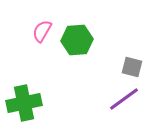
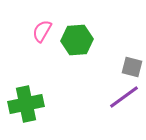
purple line: moved 2 px up
green cross: moved 2 px right, 1 px down
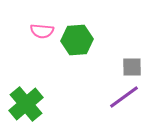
pink semicircle: rotated 115 degrees counterclockwise
gray square: rotated 15 degrees counterclockwise
green cross: rotated 28 degrees counterclockwise
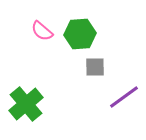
pink semicircle: rotated 35 degrees clockwise
green hexagon: moved 3 px right, 6 px up
gray square: moved 37 px left
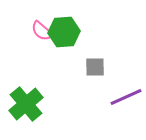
green hexagon: moved 16 px left, 2 px up
purple line: moved 2 px right; rotated 12 degrees clockwise
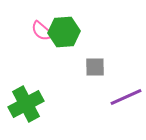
green cross: rotated 12 degrees clockwise
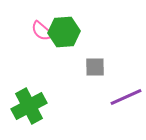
green cross: moved 3 px right, 2 px down
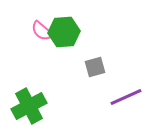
gray square: rotated 15 degrees counterclockwise
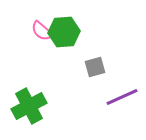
purple line: moved 4 px left
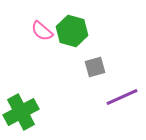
green hexagon: moved 8 px right, 1 px up; rotated 20 degrees clockwise
green cross: moved 8 px left, 6 px down
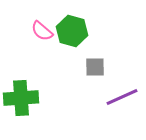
gray square: rotated 15 degrees clockwise
green cross: moved 14 px up; rotated 24 degrees clockwise
